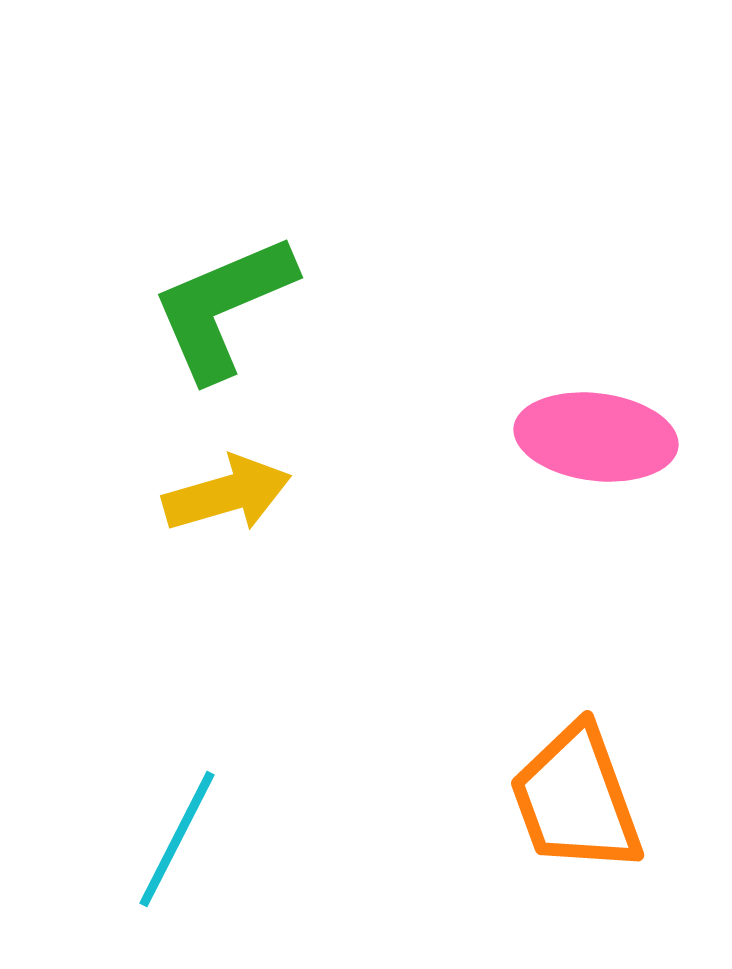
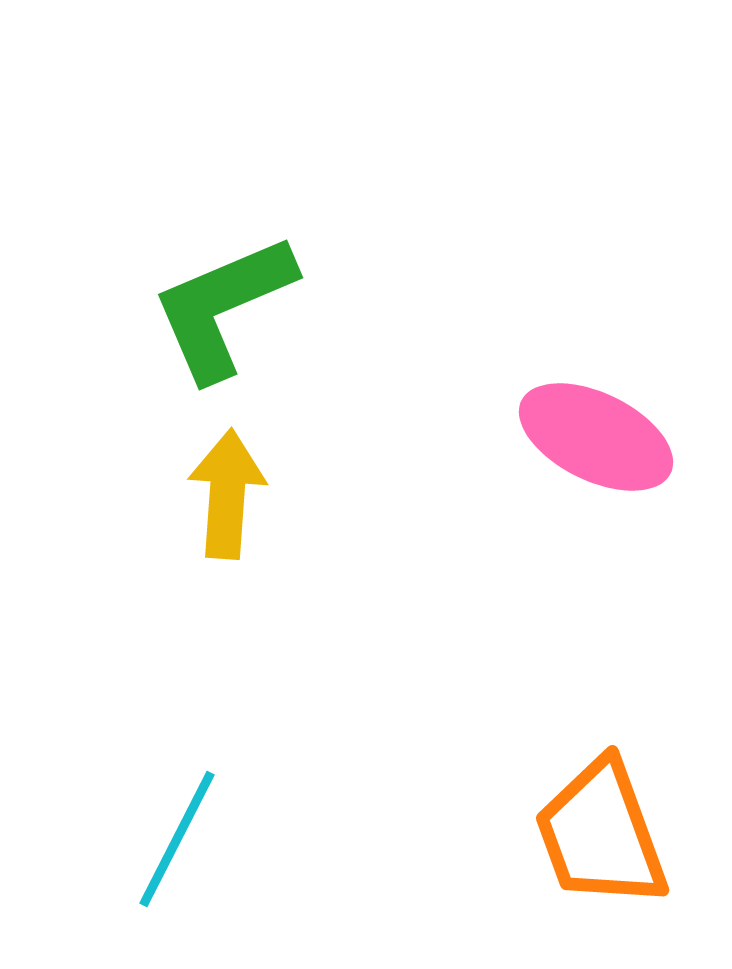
pink ellipse: rotated 19 degrees clockwise
yellow arrow: rotated 70 degrees counterclockwise
orange trapezoid: moved 25 px right, 35 px down
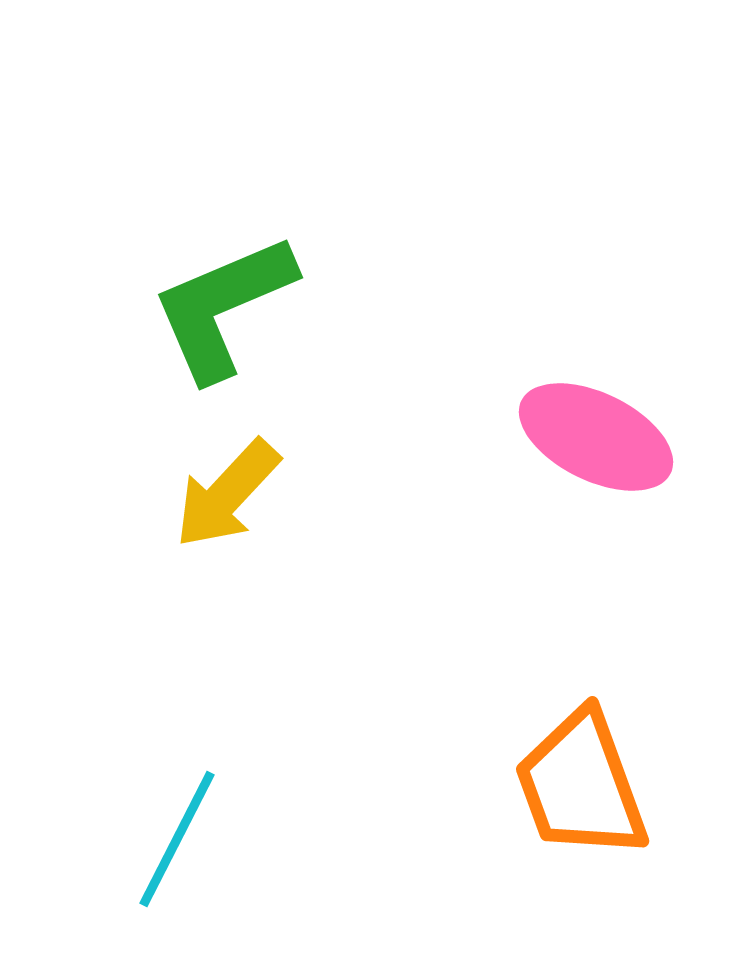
yellow arrow: rotated 141 degrees counterclockwise
orange trapezoid: moved 20 px left, 49 px up
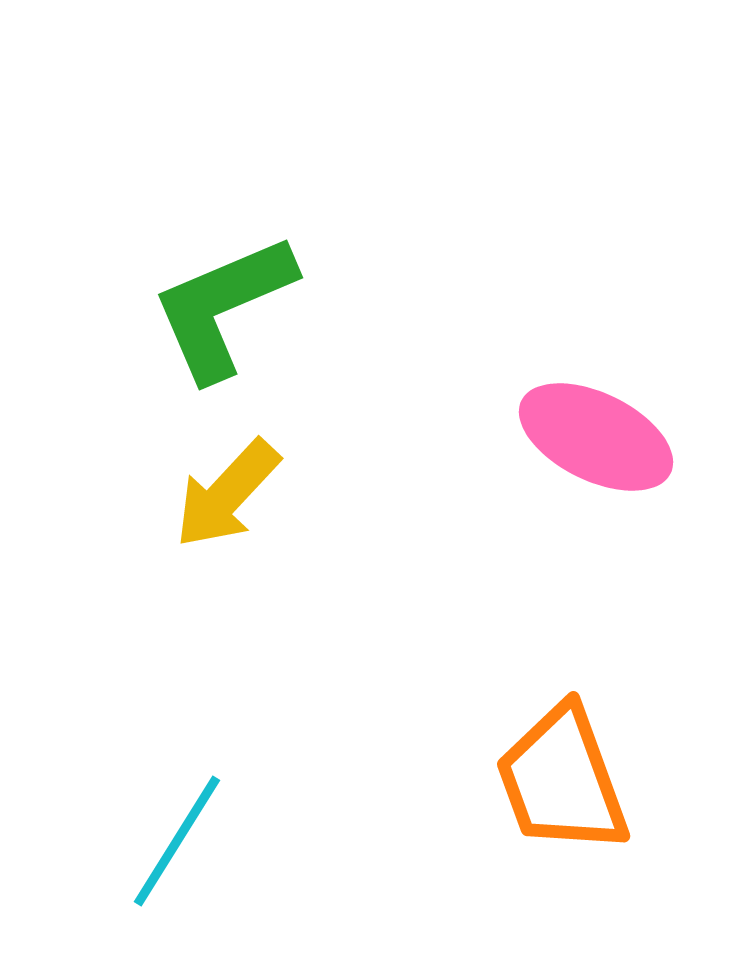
orange trapezoid: moved 19 px left, 5 px up
cyan line: moved 2 px down; rotated 5 degrees clockwise
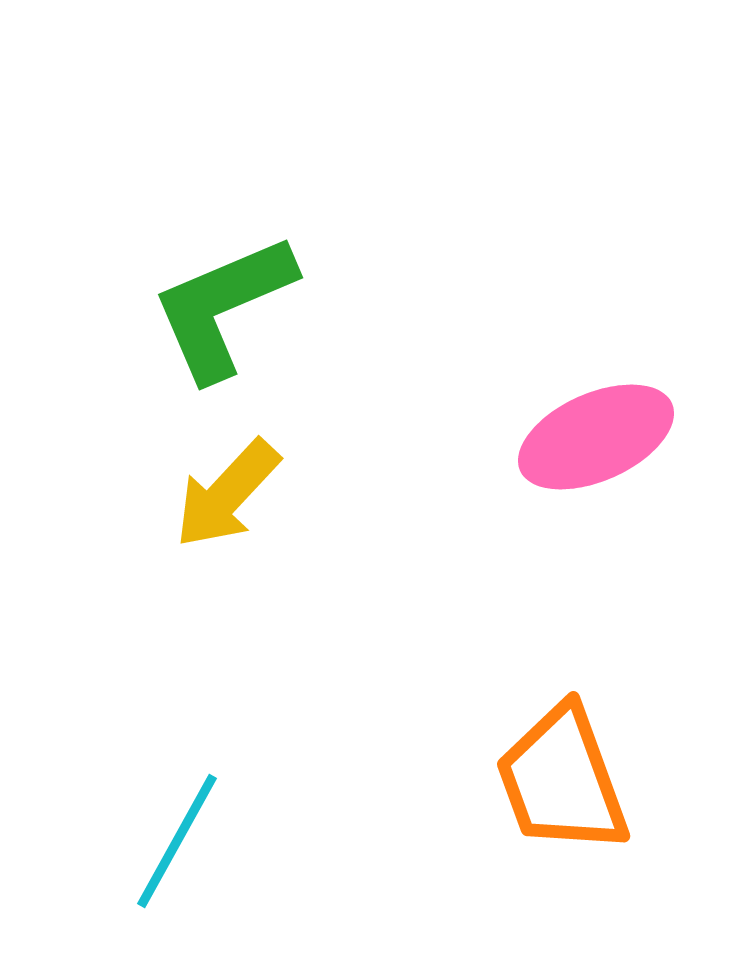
pink ellipse: rotated 50 degrees counterclockwise
cyan line: rotated 3 degrees counterclockwise
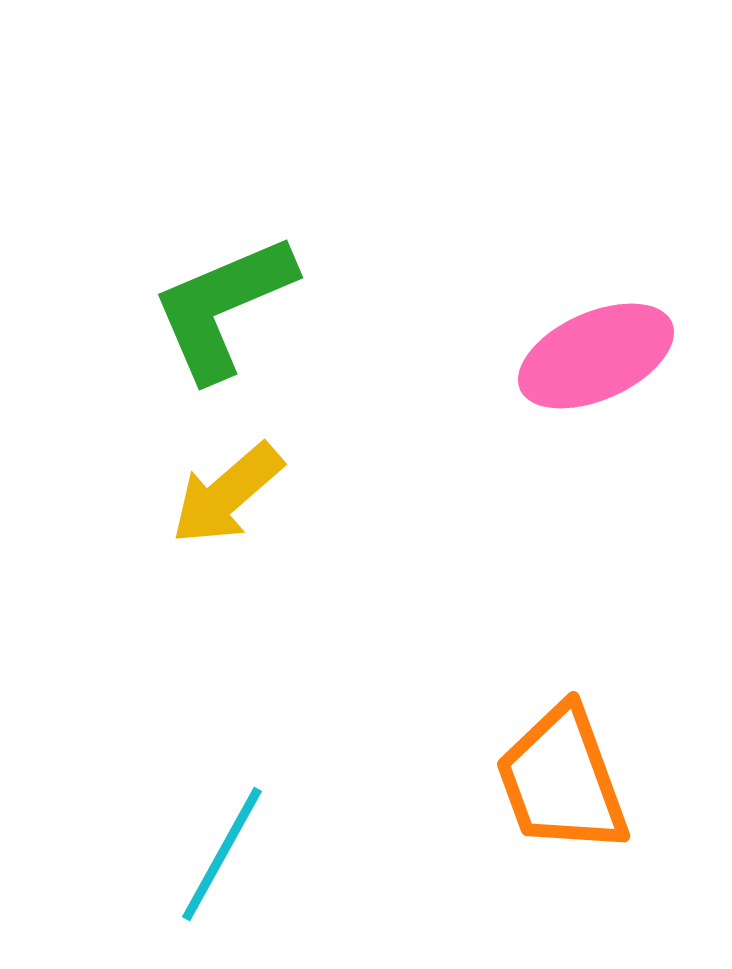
pink ellipse: moved 81 px up
yellow arrow: rotated 6 degrees clockwise
cyan line: moved 45 px right, 13 px down
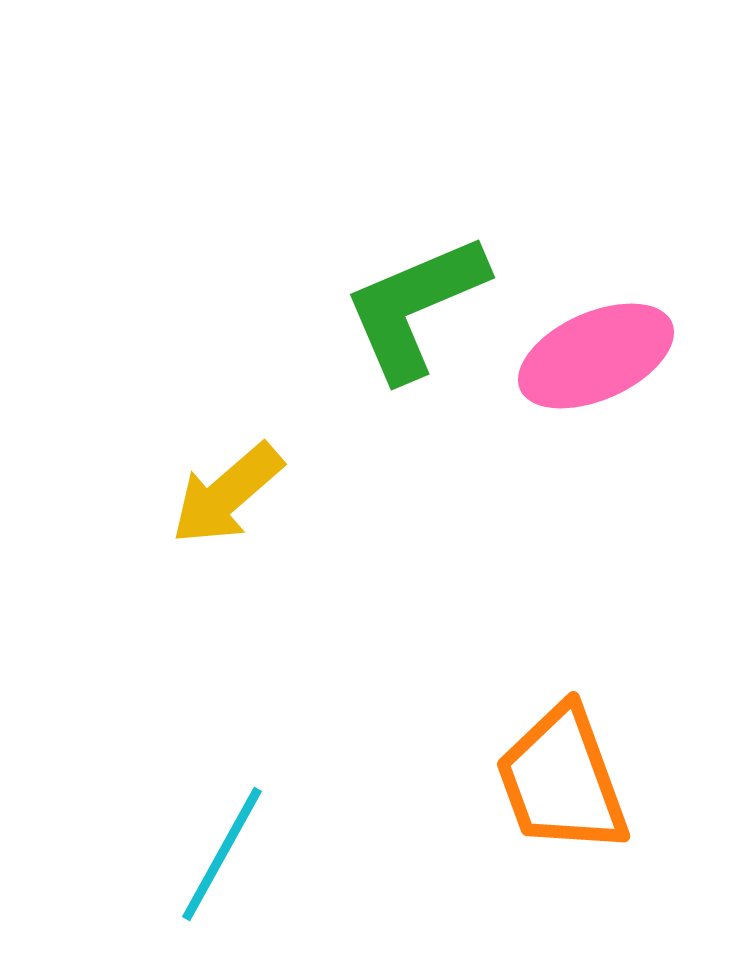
green L-shape: moved 192 px right
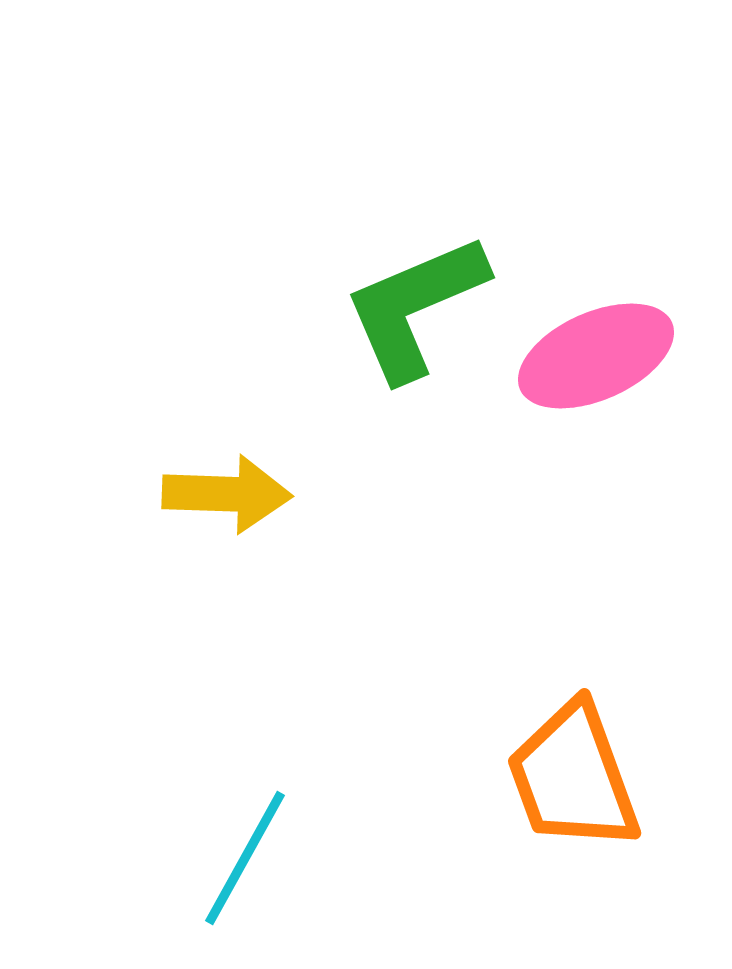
yellow arrow: rotated 137 degrees counterclockwise
orange trapezoid: moved 11 px right, 3 px up
cyan line: moved 23 px right, 4 px down
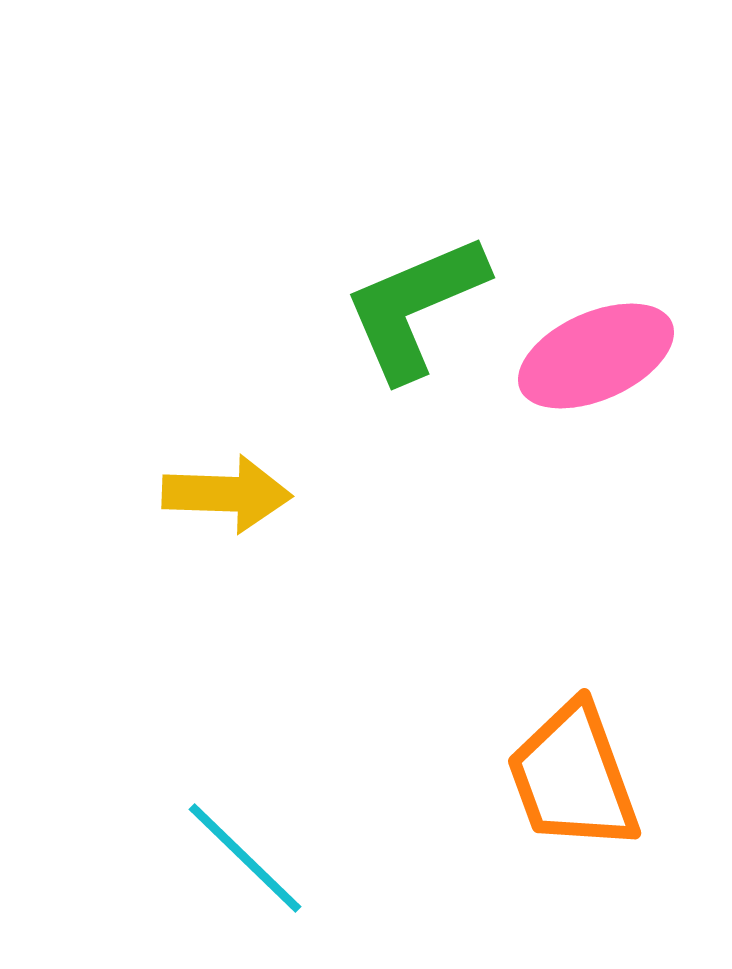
cyan line: rotated 75 degrees counterclockwise
